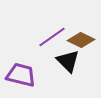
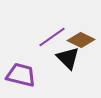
black triangle: moved 3 px up
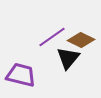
black triangle: rotated 25 degrees clockwise
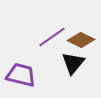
black triangle: moved 5 px right, 5 px down
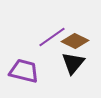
brown diamond: moved 6 px left, 1 px down
purple trapezoid: moved 3 px right, 4 px up
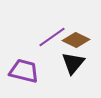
brown diamond: moved 1 px right, 1 px up
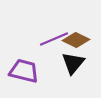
purple line: moved 2 px right, 2 px down; rotated 12 degrees clockwise
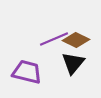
purple trapezoid: moved 3 px right, 1 px down
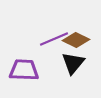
purple trapezoid: moved 3 px left, 2 px up; rotated 12 degrees counterclockwise
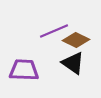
purple line: moved 8 px up
black triangle: rotated 35 degrees counterclockwise
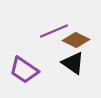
purple trapezoid: rotated 148 degrees counterclockwise
